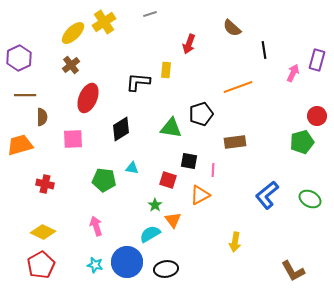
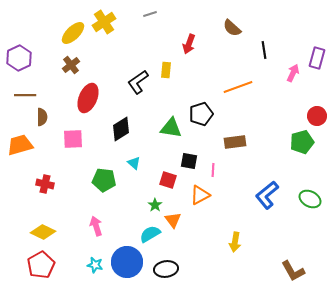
purple rectangle at (317, 60): moved 2 px up
black L-shape at (138, 82): rotated 40 degrees counterclockwise
cyan triangle at (132, 168): moved 2 px right, 5 px up; rotated 32 degrees clockwise
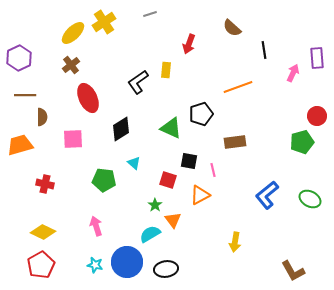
purple rectangle at (317, 58): rotated 20 degrees counterclockwise
red ellipse at (88, 98): rotated 48 degrees counterclockwise
green triangle at (171, 128): rotated 15 degrees clockwise
pink line at (213, 170): rotated 16 degrees counterclockwise
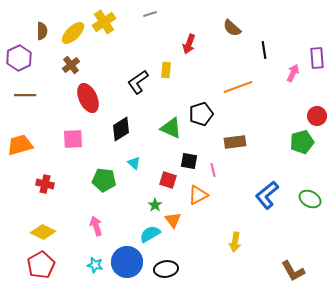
brown semicircle at (42, 117): moved 86 px up
orange triangle at (200, 195): moved 2 px left
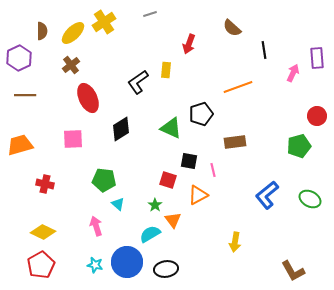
green pentagon at (302, 142): moved 3 px left, 4 px down
cyan triangle at (134, 163): moved 16 px left, 41 px down
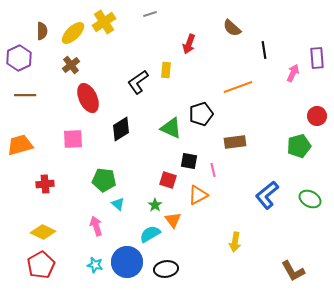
red cross at (45, 184): rotated 18 degrees counterclockwise
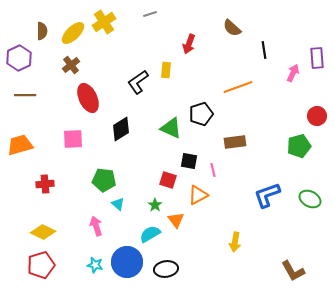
blue L-shape at (267, 195): rotated 20 degrees clockwise
orange triangle at (173, 220): moved 3 px right
red pentagon at (41, 265): rotated 12 degrees clockwise
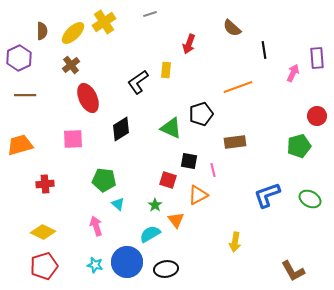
red pentagon at (41, 265): moved 3 px right, 1 px down
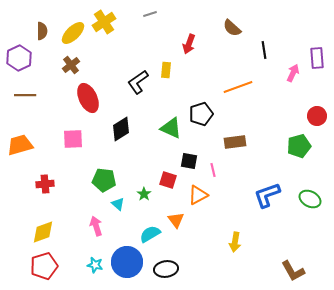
green star at (155, 205): moved 11 px left, 11 px up
yellow diamond at (43, 232): rotated 45 degrees counterclockwise
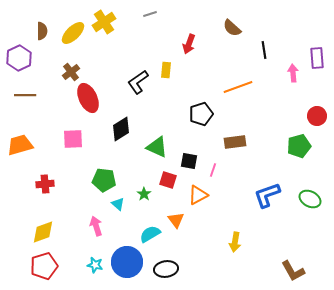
brown cross at (71, 65): moved 7 px down
pink arrow at (293, 73): rotated 30 degrees counterclockwise
green triangle at (171, 128): moved 14 px left, 19 px down
pink line at (213, 170): rotated 32 degrees clockwise
